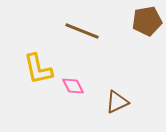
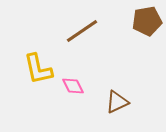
brown line: rotated 56 degrees counterclockwise
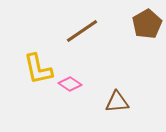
brown pentagon: moved 3 px down; rotated 20 degrees counterclockwise
pink diamond: moved 3 px left, 2 px up; rotated 30 degrees counterclockwise
brown triangle: rotated 20 degrees clockwise
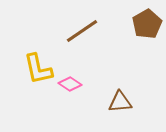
brown triangle: moved 3 px right
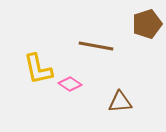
brown pentagon: rotated 12 degrees clockwise
brown line: moved 14 px right, 15 px down; rotated 44 degrees clockwise
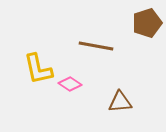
brown pentagon: moved 1 px up
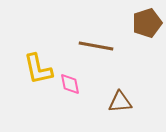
pink diamond: rotated 45 degrees clockwise
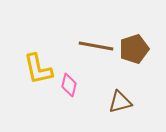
brown pentagon: moved 13 px left, 26 px down
pink diamond: moved 1 px left, 1 px down; rotated 25 degrees clockwise
brown triangle: rotated 10 degrees counterclockwise
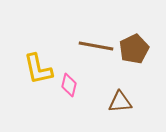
brown pentagon: rotated 8 degrees counterclockwise
brown triangle: rotated 10 degrees clockwise
